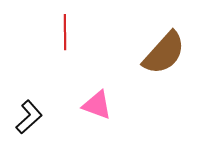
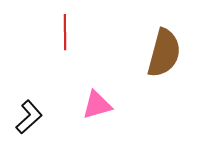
brown semicircle: rotated 27 degrees counterclockwise
pink triangle: rotated 36 degrees counterclockwise
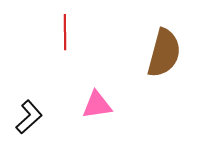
pink triangle: rotated 8 degrees clockwise
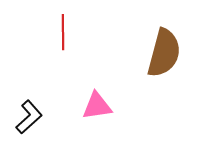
red line: moved 2 px left
pink triangle: moved 1 px down
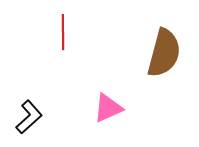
pink triangle: moved 11 px right, 2 px down; rotated 16 degrees counterclockwise
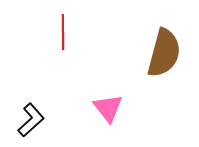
pink triangle: rotated 44 degrees counterclockwise
black L-shape: moved 2 px right, 3 px down
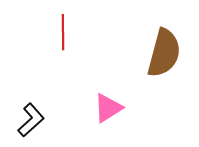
pink triangle: rotated 36 degrees clockwise
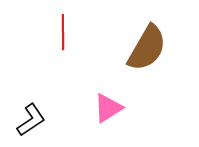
brown semicircle: moved 17 px left, 5 px up; rotated 15 degrees clockwise
black L-shape: rotated 8 degrees clockwise
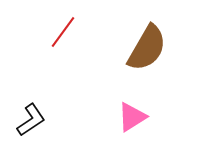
red line: rotated 36 degrees clockwise
pink triangle: moved 24 px right, 9 px down
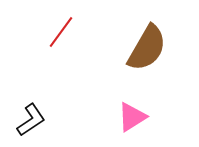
red line: moved 2 px left
